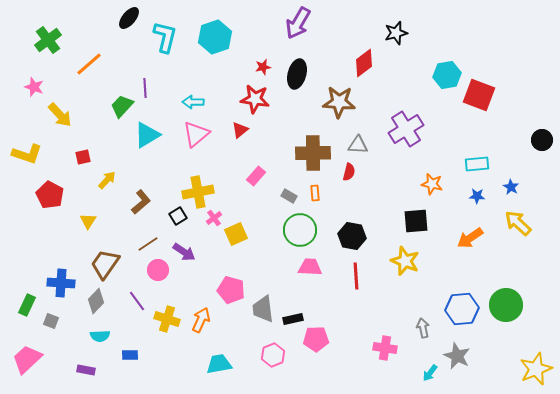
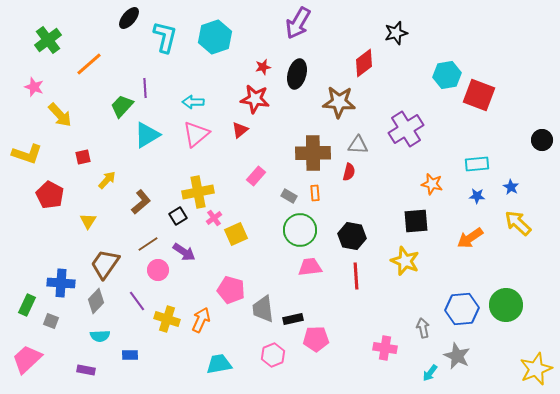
pink trapezoid at (310, 267): rotated 10 degrees counterclockwise
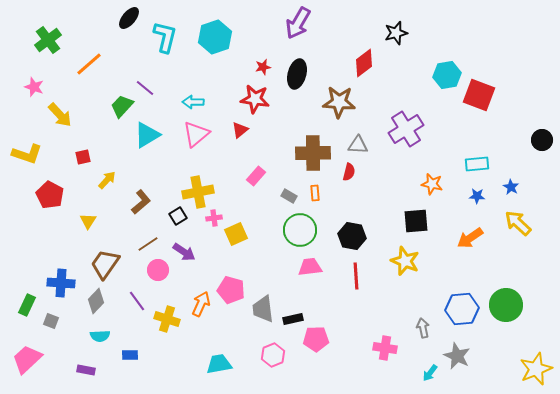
purple line at (145, 88): rotated 48 degrees counterclockwise
pink cross at (214, 218): rotated 28 degrees clockwise
orange arrow at (201, 320): moved 16 px up
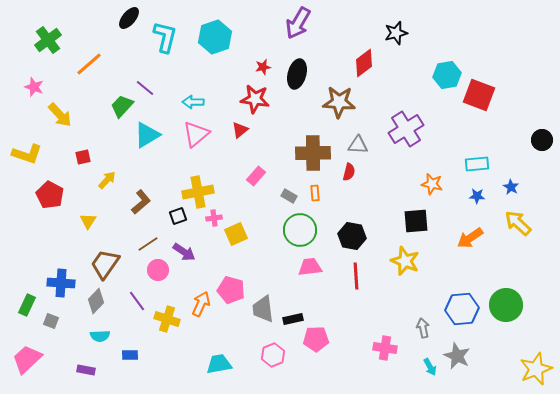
black square at (178, 216): rotated 12 degrees clockwise
cyan arrow at (430, 373): moved 6 px up; rotated 66 degrees counterclockwise
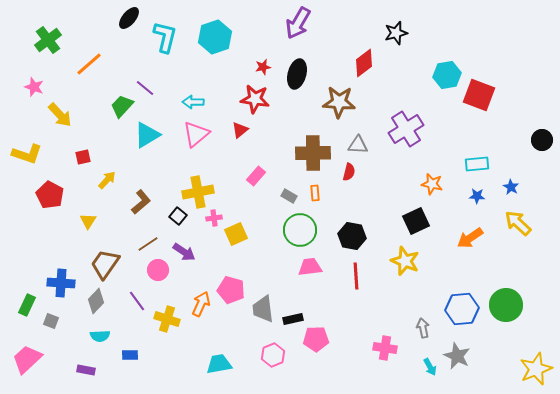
black square at (178, 216): rotated 30 degrees counterclockwise
black square at (416, 221): rotated 20 degrees counterclockwise
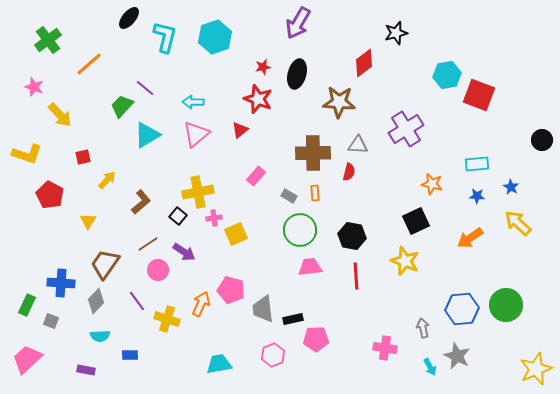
red star at (255, 99): moved 3 px right; rotated 12 degrees clockwise
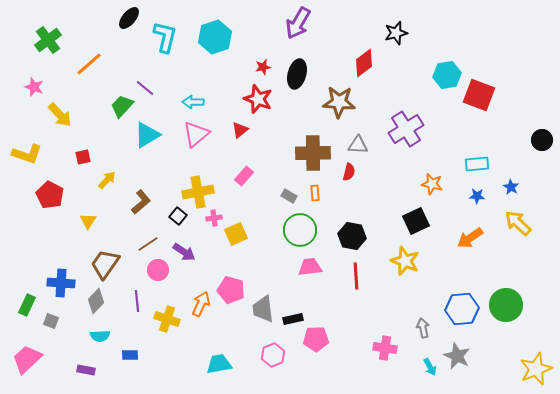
pink rectangle at (256, 176): moved 12 px left
purple line at (137, 301): rotated 30 degrees clockwise
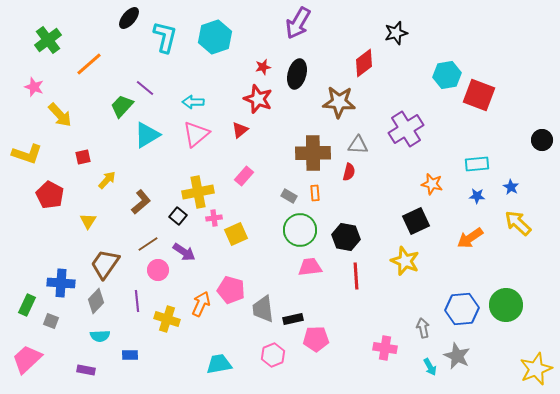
black hexagon at (352, 236): moved 6 px left, 1 px down
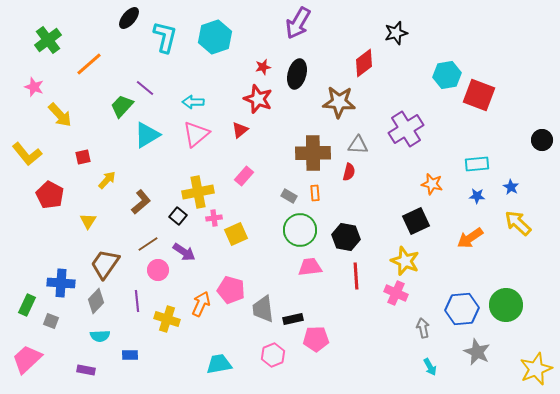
yellow L-shape at (27, 154): rotated 32 degrees clockwise
pink cross at (385, 348): moved 11 px right, 55 px up; rotated 15 degrees clockwise
gray star at (457, 356): moved 20 px right, 4 px up
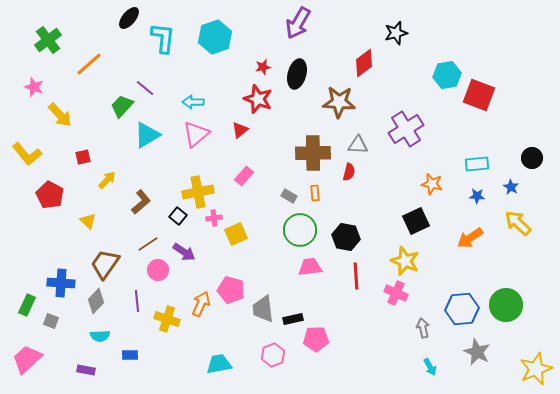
cyan L-shape at (165, 37): moved 2 px left, 1 px down; rotated 8 degrees counterclockwise
black circle at (542, 140): moved 10 px left, 18 px down
yellow triangle at (88, 221): rotated 18 degrees counterclockwise
